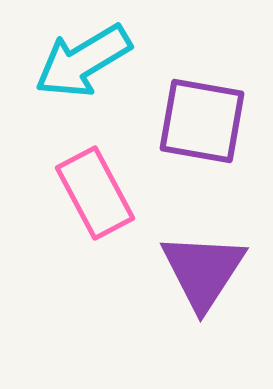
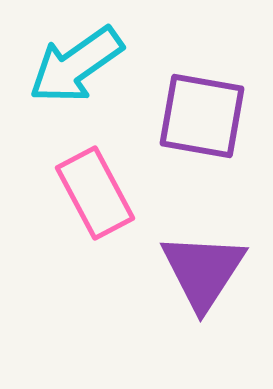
cyan arrow: moved 7 px left, 4 px down; rotated 4 degrees counterclockwise
purple square: moved 5 px up
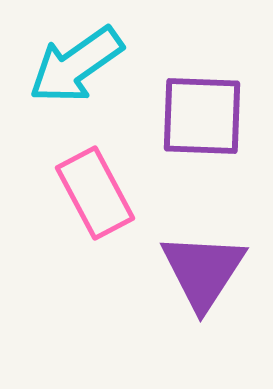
purple square: rotated 8 degrees counterclockwise
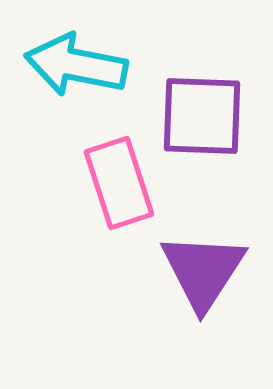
cyan arrow: rotated 46 degrees clockwise
pink rectangle: moved 24 px right, 10 px up; rotated 10 degrees clockwise
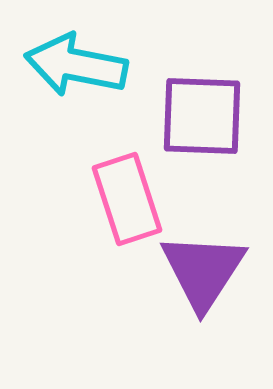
pink rectangle: moved 8 px right, 16 px down
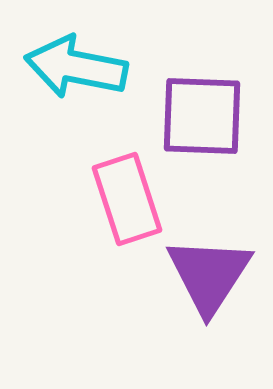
cyan arrow: moved 2 px down
purple triangle: moved 6 px right, 4 px down
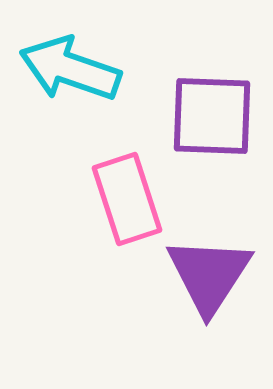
cyan arrow: moved 6 px left, 2 px down; rotated 8 degrees clockwise
purple square: moved 10 px right
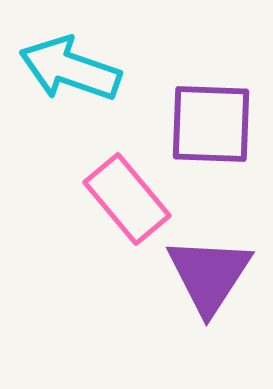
purple square: moved 1 px left, 8 px down
pink rectangle: rotated 22 degrees counterclockwise
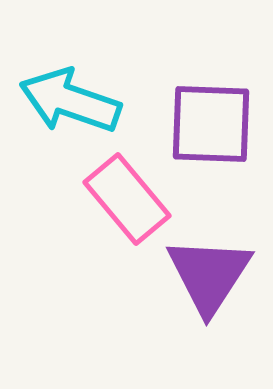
cyan arrow: moved 32 px down
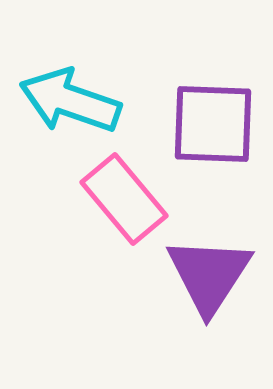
purple square: moved 2 px right
pink rectangle: moved 3 px left
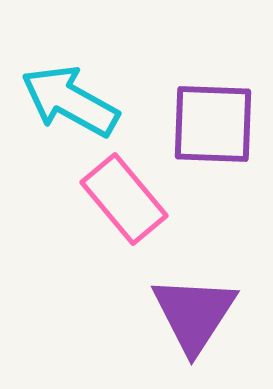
cyan arrow: rotated 10 degrees clockwise
purple triangle: moved 15 px left, 39 px down
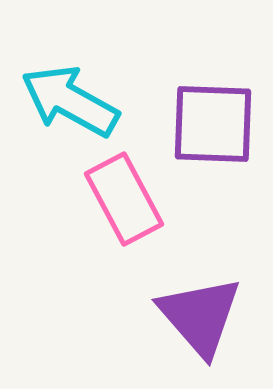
pink rectangle: rotated 12 degrees clockwise
purple triangle: moved 6 px right, 2 px down; rotated 14 degrees counterclockwise
